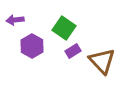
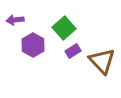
green square: rotated 15 degrees clockwise
purple hexagon: moved 1 px right, 1 px up
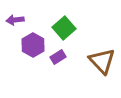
purple rectangle: moved 15 px left, 6 px down
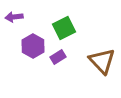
purple arrow: moved 1 px left, 3 px up
green square: rotated 15 degrees clockwise
purple hexagon: moved 1 px down
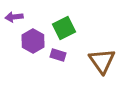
purple hexagon: moved 5 px up
purple rectangle: moved 2 px up; rotated 49 degrees clockwise
brown triangle: rotated 8 degrees clockwise
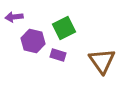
purple hexagon: rotated 15 degrees counterclockwise
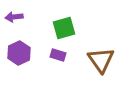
green square: rotated 10 degrees clockwise
purple hexagon: moved 14 px left, 12 px down; rotated 20 degrees clockwise
brown triangle: moved 1 px left, 1 px up
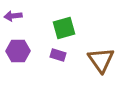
purple arrow: moved 1 px left, 1 px up
purple hexagon: moved 1 px left, 2 px up; rotated 25 degrees clockwise
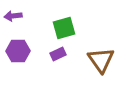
purple rectangle: moved 1 px up; rotated 42 degrees counterclockwise
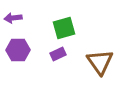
purple arrow: moved 2 px down
purple hexagon: moved 1 px up
brown triangle: moved 1 px left, 2 px down
